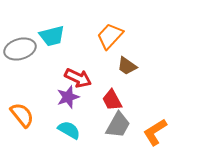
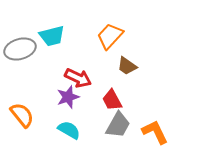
orange L-shape: rotated 96 degrees clockwise
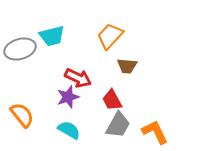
brown trapezoid: rotated 30 degrees counterclockwise
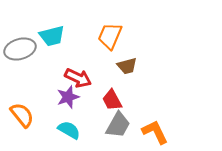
orange trapezoid: rotated 20 degrees counterclockwise
brown trapezoid: rotated 20 degrees counterclockwise
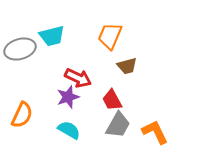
orange semicircle: rotated 64 degrees clockwise
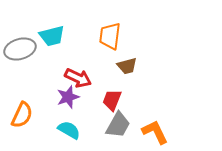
orange trapezoid: rotated 16 degrees counterclockwise
red trapezoid: rotated 50 degrees clockwise
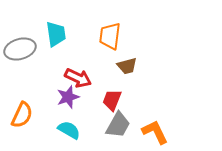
cyan trapezoid: moved 4 px right, 2 px up; rotated 84 degrees counterclockwise
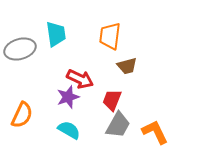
red arrow: moved 2 px right, 1 px down
